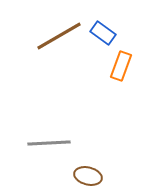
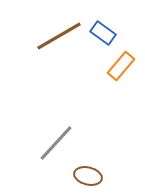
orange rectangle: rotated 20 degrees clockwise
gray line: moved 7 px right; rotated 45 degrees counterclockwise
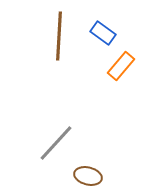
brown line: rotated 57 degrees counterclockwise
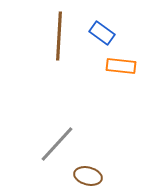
blue rectangle: moved 1 px left
orange rectangle: rotated 56 degrees clockwise
gray line: moved 1 px right, 1 px down
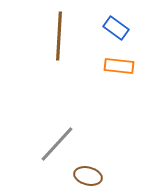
blue rectangle: moved 14 px right, 5 px up
orange rectangle: moved 2 px left
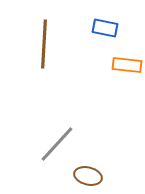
blue rectangle: moved 11 px left; rotated 25 degrees counterclockwise
brown line: moved 15 px left, 8 px down
orange rectangle: moved 8 px right, 1 px up
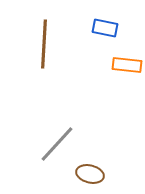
brown ellipse: moved 2 px right, 2 px up
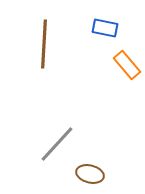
orange rectangle: rotated 44 degrees clockwise
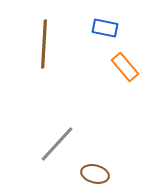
orange rectangle: moved 2 px left, 2 px down
brown ellipse: moved 5 px right
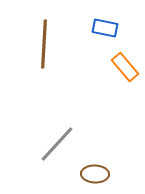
brown ellipse: rotated 12 degrees counterclockwise
